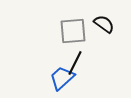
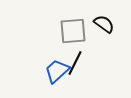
blue trapezoid: moved 5 px left, 7 px up
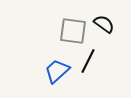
gray square: rotated 12 degrees clockwise
black line: moved 13 px right, 2 px up
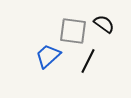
blue trapezoid: moved 9 px left, 15 px up
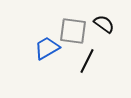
blue trapezoid: moved 1 px left, 8 px up; rotated 12 degrees clockwise
black line: moved 1 px left
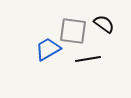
blue trapezoid: moved 1 px right, 1 px down
black line: moved 1 px right, 2 px up; rotated 55 degrees clockwise
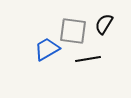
black semicircle: rotated 95 degrees counterclockwise
blue trapezoid: moved 1 px left
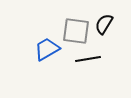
gray square: moved 3 px right
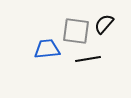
black semicircle: rotated 10 degrees clockwise
blue trapezoid: rotated 24 degrees clockwise
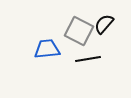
gray square: moved 3 px right; rotated 20 degrees clockwise
